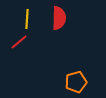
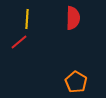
red semicircle: moved 14 px right
orange pentagon: rotated 25 degrees counterclockwise
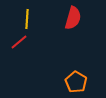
red semicircle: rotated 15 degrees clockwise
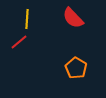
red semicircle: rotated 120 degrees clockwise
orange pentagon: moved 14 px up
